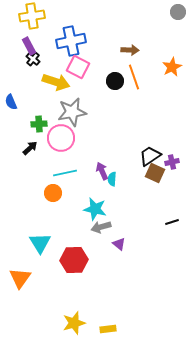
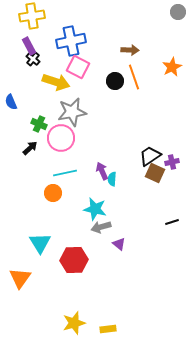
green cross: rotated 28 degrees clockwise
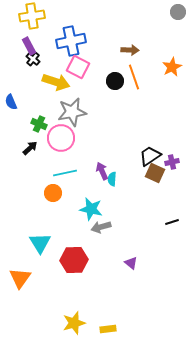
cyan star: moved 4 px left
purple triangle: moved 12 px right, 19 px down
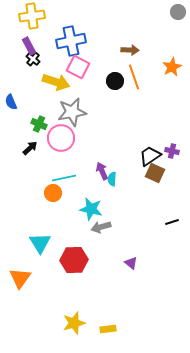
purple cross: moved 11 px up; rotated 24 degrees clockwise
cyan line: moved 1 px left, 5 px down
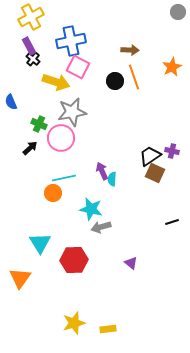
yellow cross: moved 1 px left, 1 px down; rotated 20 degrees counterclockwise
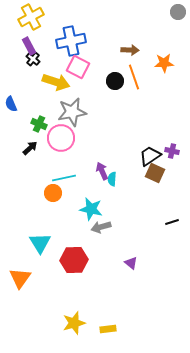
orange star: moved 8 px left, 4 px up; rotated 24 degrees clockwise
blue semicircle: moved 2 px down
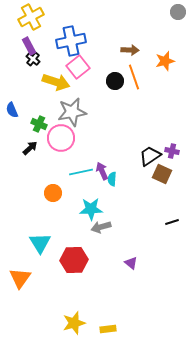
orange star: moved 1 px right, 2 px up; rotated 12 degrees counterclockwise
pink square: rotated 25 degrees clockwise
blue semicircle: moved 1 px right, 6 px down
brown square: moved 7 px right, 1 px down
cyan line: moved 17 px right, 6 px up
cyan star: rotated 15 degrees counterclockwise
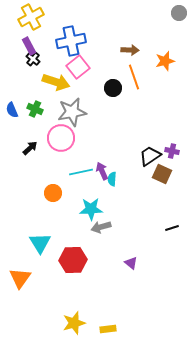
gray circle: moved 1 px right, 1 px down
black circle: moved 2 px left, 7 px down
green cross: moved 4 px left, 15 px up
black line: moved 6 px down
red hexagon: moved 1 px left
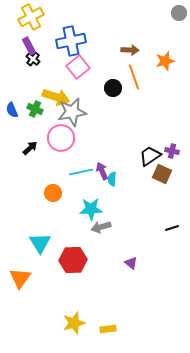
yellow arrow: moved 15 px down
